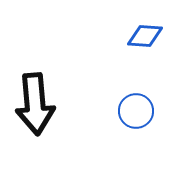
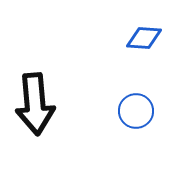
blue diamond: moved 1 px left, 2 px down
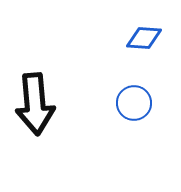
blue circle: moved 2 px left, 8 px up
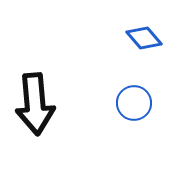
blue diamond: rotated 45 degrees clockwise
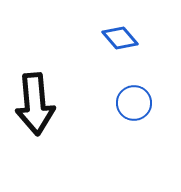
blue diamond: moved 24 px left
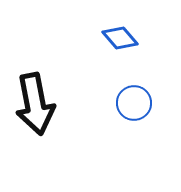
black arrow: rotated 6 degrees counterclockwise
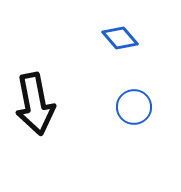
blue circle: moved 4 px down
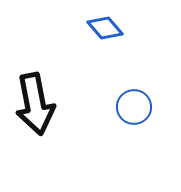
blue diamond: moved 15 px left, 10 px up
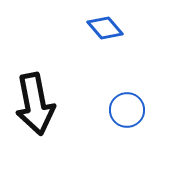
blue circle: moved 7 px left, 3 px down
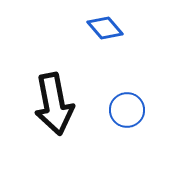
black arrow: moved 19 px right
